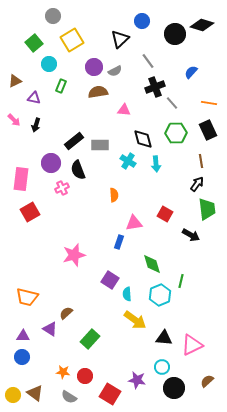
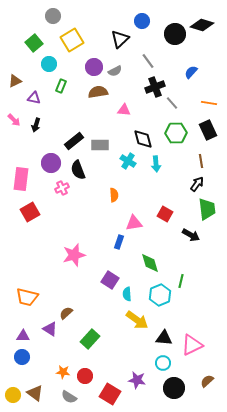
green diamond at (152, 264): moved 2 px left, 1 px up
yellow arrow at (135, 320): moved 2 px right
cyan circle at (162, 367): moved 1 px right, 4 px up
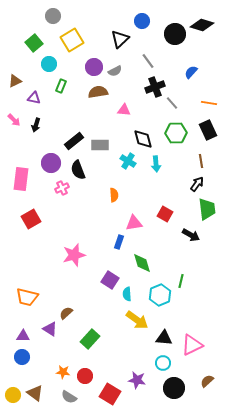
red square at (30, 212): moved 1 px right, 7 px down
green diamond at (150, 263): moved 8 px left
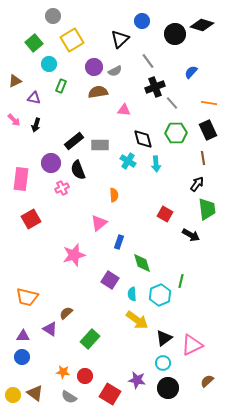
brown line at (201, 161): moved 2 px right, 3 px up
pink triangle at (134, 223): moved 35 px left; rotated 30 degrees counterclockwise
cyan semicircle at (127, 294): moved 5 px right
black triangle at (164, 338): rotated 42 degrees counterclockwise
black circle at (174, 388): moved 6 px left
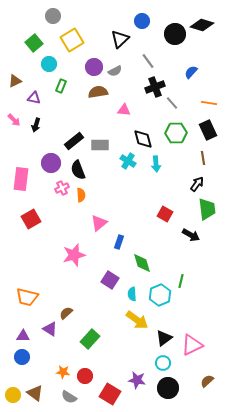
orange semicircle at (114, 195): moved 33 px left
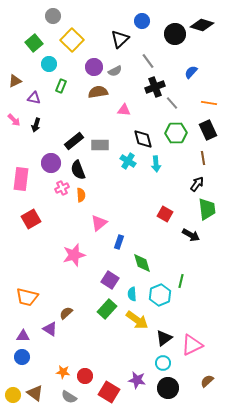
yellow square at (72, 40): rotated 15 degrees counterclockwise
green rectangle at (90, 339): moved 17 px right, 30 px up
red square at (110, 394): moved 1 px left, 2 px up
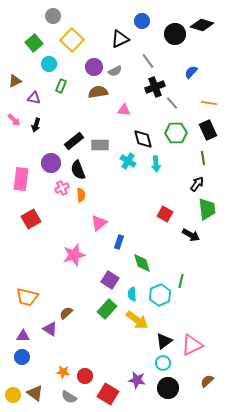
black triangle at (120, 39): rotated 18 degrees clockwise
black triangle at (164, 338): moved 3 px down
red square at (109, 392): moved 1 px left, 2 px down
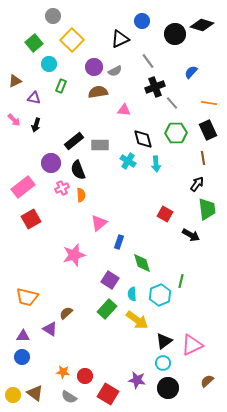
pink rectangle at (21, 179): moved 2 px right, 8 px down; rotated 45 degrees clockwise
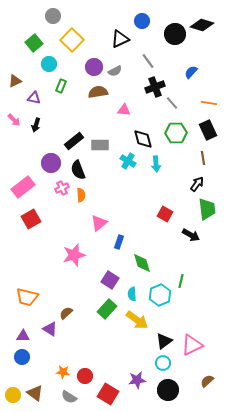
purple star at (137, 380): rotated 18 degrees counterclockwise
black circle at (168, 388): moved 2 px down
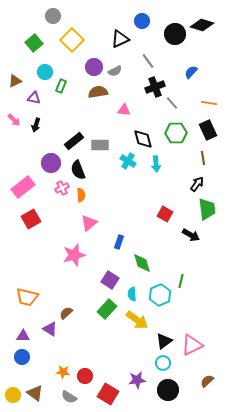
cyan circle at (49, 64): moved 4 px left, 8 px down
pink triangle at (99, 223): moved 10 px left
